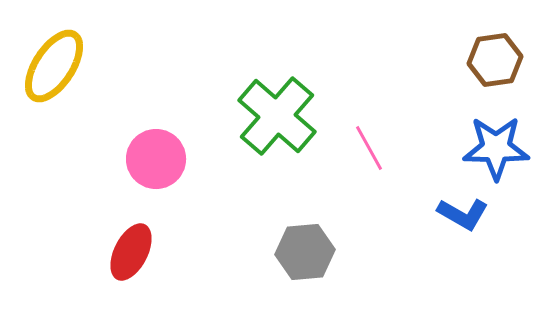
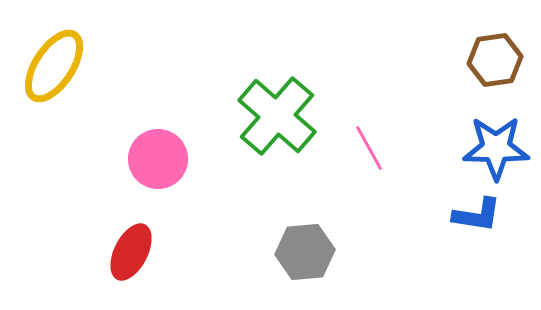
pink circle: moved 2 px right
blue L-shape: moved 14 px right, 1 px down; rotated 21 degrees counterclockwise
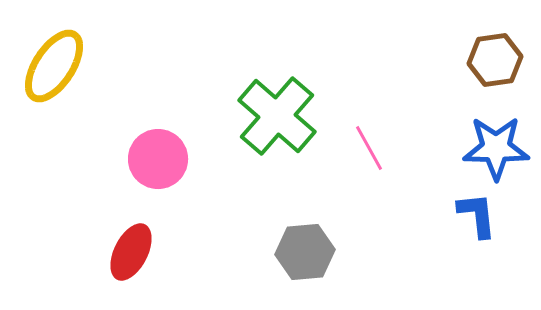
blue L-shape: rotated 105 degrees counterclockwise
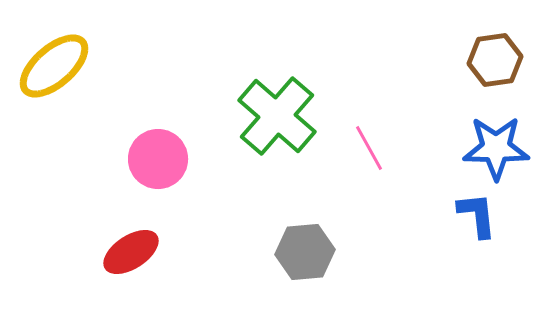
yellow ellipse: rotated 16 degrees clockwise
red ellipse: rotated 30 degrees clockwise
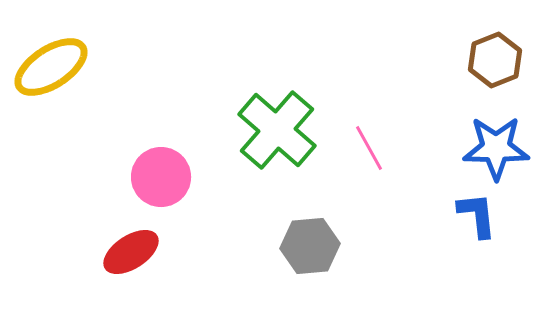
brown hexagon: rotated 14 degrees counterclockwise
yellow ellipse: moved 3 px left, 1 px down; rotated 8 degrees clockwise
green cross: moved 14 px down
pink circle: moved 3 px right, 18 px down
gray hexagon: moved 5 px right, 6 px up
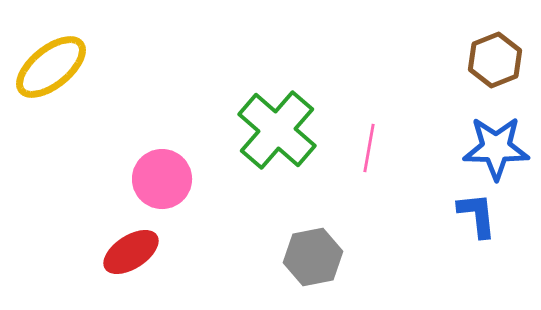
yellow ellipse: rotated 6 degrees counterclockwise
pink line: rotated 39 degrees clockwise
pink circle: moved 1 px right, 2 px down
gray hexagon: moved 3 px right, 11 px down; rotated 6 degrees counterclockwise
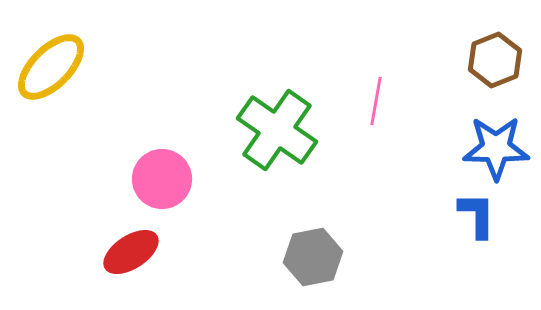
yellow ellipse: rotated 6 degrees counterclockwise
green cross: rotated 6 degrees counterclockwise
pink line: moved 7 px right, 47 px up
blue L-shape: rotated 6 degrees clockwise
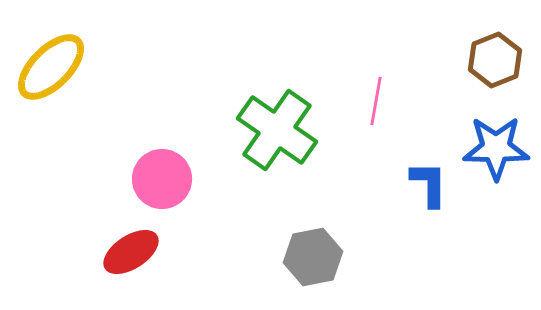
blue L-shape: moved 48 px left, 31 px up
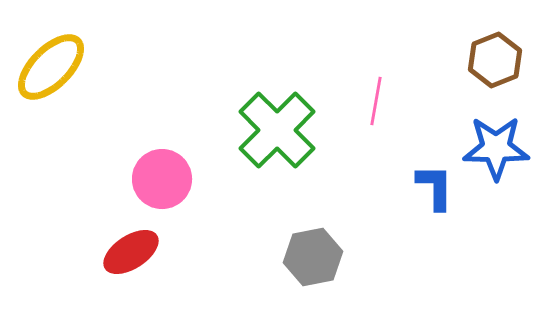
green cross: rotated 10 degrees clockwise
blue L-shape: moved 6 px right, 3 px down
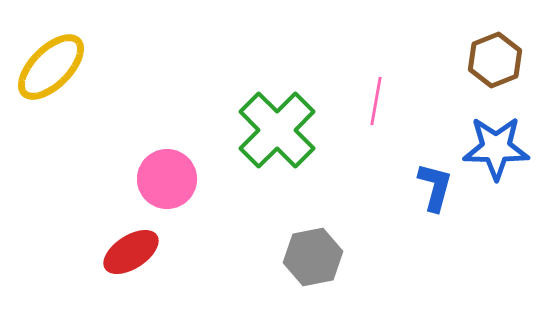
pink circle: moved 5 px right
blue L-shape: rotated 15 degrees clockwise
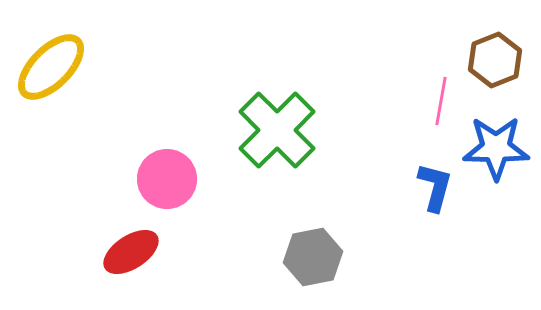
pink line: moved 65 px right
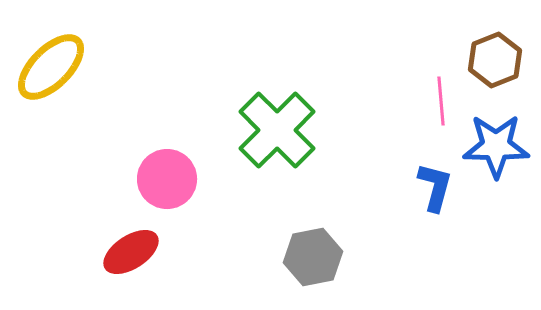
pink line: rotated 15 degrees counterclockwise
blue star: moved 2 px up
